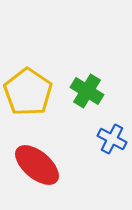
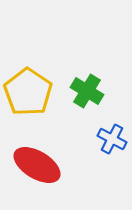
red ellipse: rotated 9 degrees counterclockwise
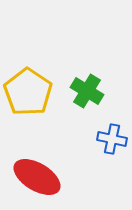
blue cross: rotated 16 degrees counterclockwise
red ellipse: moved 12 px down
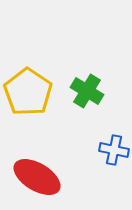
blue cross: moved 2 px right, 11 px down
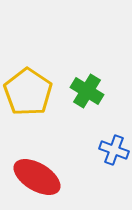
blue cross: rotated 8 degrees clockwise
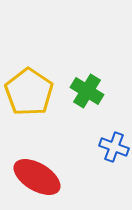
yellow pentagon: moved 1 px right
blue cross: moved 3 px up
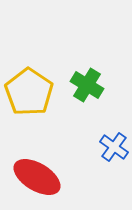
green cross: moved 6 px up
blue cross: rotated 16 degrees clockwise
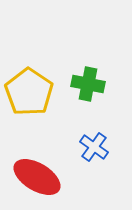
green cross: moved 1 px right, 1 px up; rotated 20 degrees counterclockwise
blue cross: moved 20 px left
